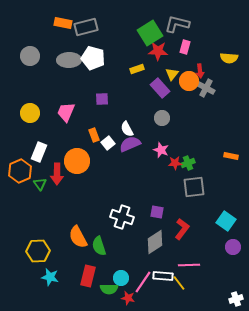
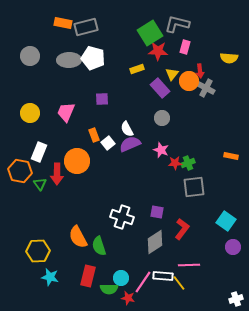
orange hexagon at (20, 171): rotated 25 degrees counterclockwise
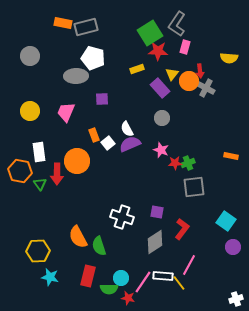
gray L-shape at (177, 24): rotated 70 degrees counterclockwise
gray ellipse at (69, 60): moved 7 px right, 16 px down
yellow circle at (30, 113): moved 2 px up
white rectangle at (39, 152): rotated 30 degrees counterclockwise
pink line at (189, 265): rotated 60 degrees counterclockwise
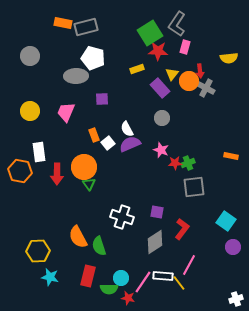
yellow semicircle at (229, 58): rotated 12 degrees counterclockwise
orange circle at (77, 161): moved 7 px right, 6 px down
green triangle at (40, 184): moved 49 px right
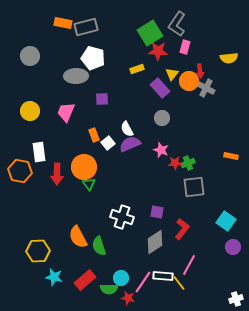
red rectangle at (88, 276): moved 3 px left, 4 px down; rotated 35 degrees clockwise
cyan star at (50, 277): moved 4 px right
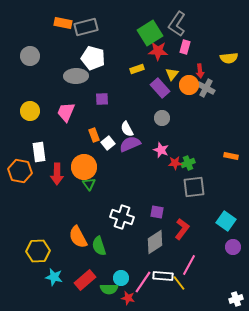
orange circle at (189, 81): moved 4 px down
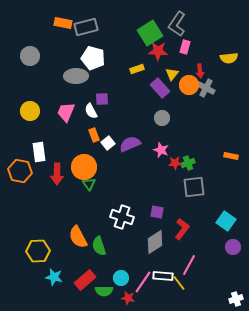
white semicircle at (127, 129): moved 36 px left, 18 px up
green semicircle at (109, 289): moved 5 px left, 2 px down
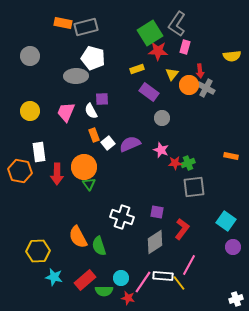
yellow semicircle at (229, 58): moved 3 px right, 2 px up
purple rectangle at (160, 88): moved 11 px left, 4 px down; rotated 12 degrees counterclockwise
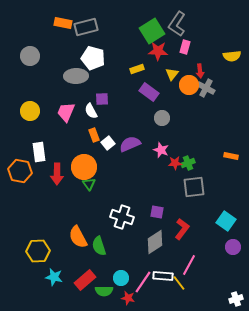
green square at (150, 33): moved 2 px right, 2 px up
